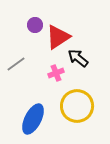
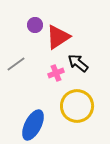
black arrow: moved 5 px down
blue ellipse: moved 6 px down
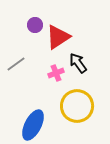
black arrow: rotated 15 degrees clockwise
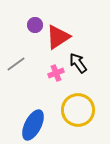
yellow circle: moved 1 px right, 4 px down
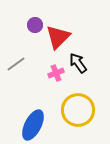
red triangle: rotated 12 degrees counterclockwise
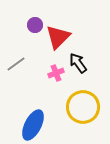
yellow circle: moved 5 px right, 3 px up
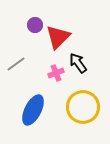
blue ellipse: moved 15 px up
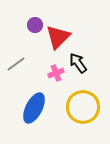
blue ellipse: moved 1 px right, 2 px up
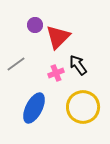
black arrow: moved 2 px down
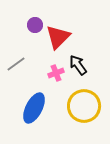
yellow circle: moved 1 px right, 1 px up
